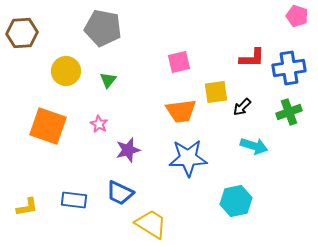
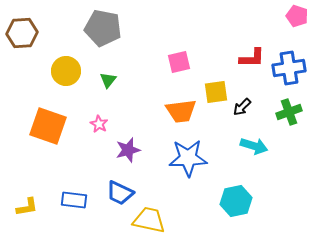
yellow trapezoid: moved 2 px left, 4 px up; rotated 20 degrees counterclockwise
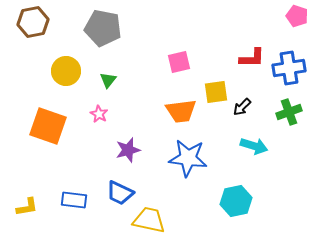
brown hexagon: moved 11 px right, 11 px up; rotated 8 degrees counterclockwise
pink star: moved 10 px up
blue star: rotated 9 degrees clockwise
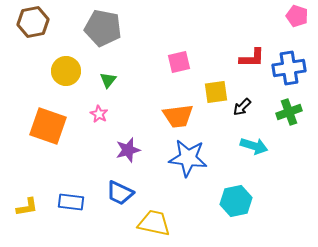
orange trapezoid: moved 3 px left, 5 px down
blue rectangle: moved 3 px left, 2 px down
yellow trapezoid: moved 5 px right, 3 px down
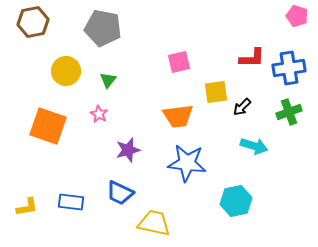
blue star: moved 1 px left, 5 px down
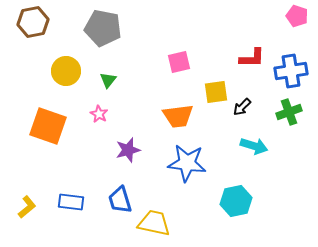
blue cross: moved 2 px right, 3 px down
blue trapezoid: moved 7 px down; rotated 48 degrees clockwise
yellow L-shape: rotated 30 degrees counterclockwise
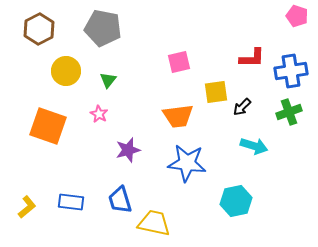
brown hexagon: moved 6 px right, 7 px down; rotated 16 degrees counterclockwise
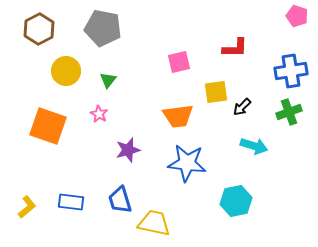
red L-shape: moved 17 px left, 10 px up
